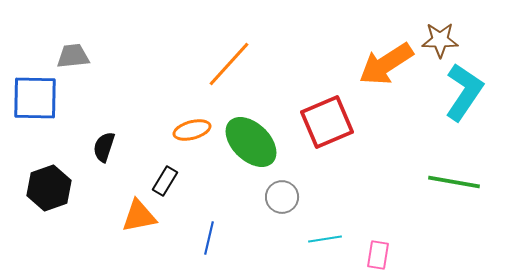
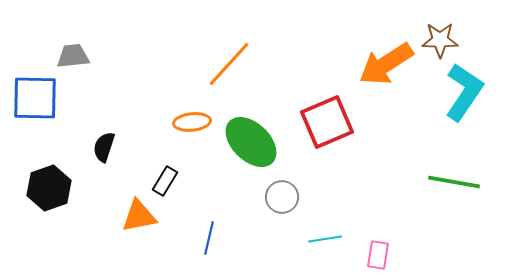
orange ellipse: moved 8 px up; rotated 9 degrees clockwise
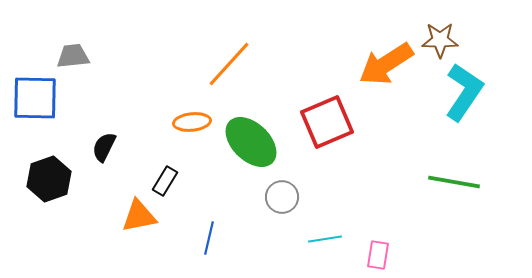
black semicircle: rotated 8 degrees clockwise
black hexagon: moved 9 px up
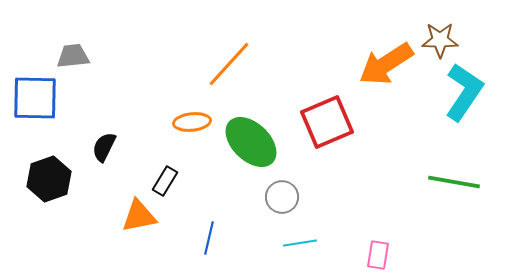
cyan line: moved 25 px left, 4 px down
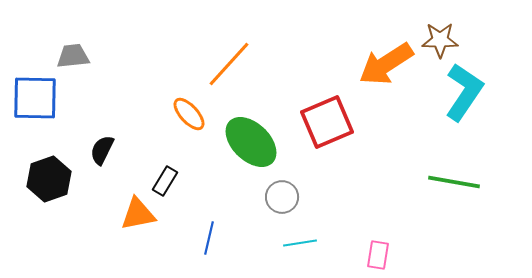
orange ellipse: moved 3 px left, 8 px up; rotated 54 degrees clockwise
black semicircle: moved 2 px left, 3 px down
orange triangle: moved 1 px left, 2 px up
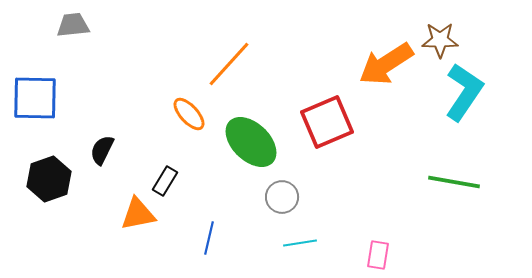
gray trapezoid: moved 31 px up
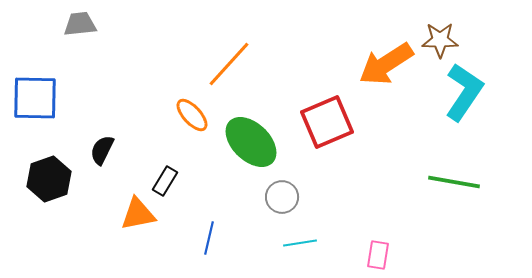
gray trapezoid: moved 7 px right, 1 px up
orange ellipse: moved 3 px right, 1 px down
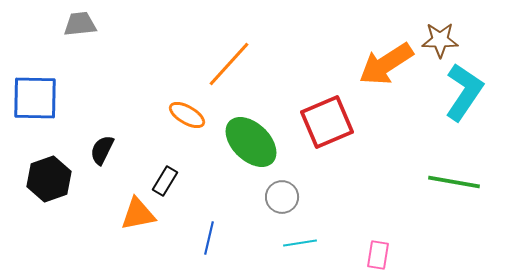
orange ellipse: moved 5 px left; rotated 18 degrees counterclockwise
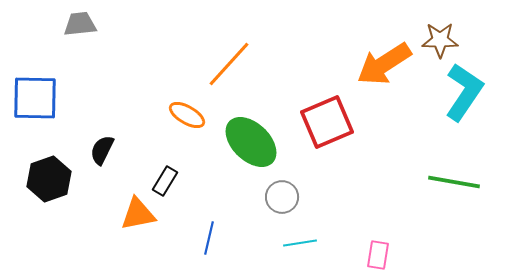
orange arrow: moved 2 px left
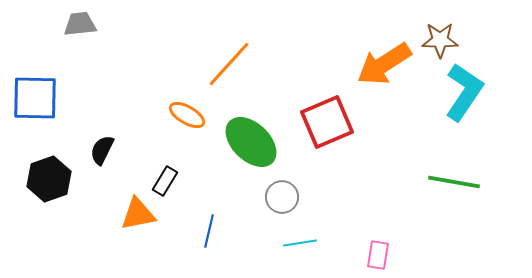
blue line: moved 7 px up
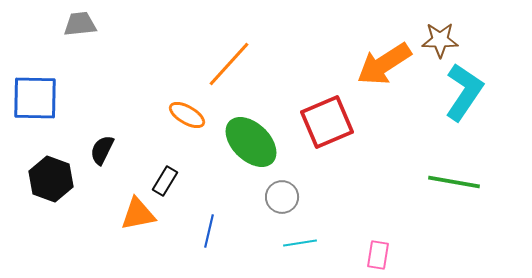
black hexagon: moved 2 px right; rotated 21 degrees counterclockwise
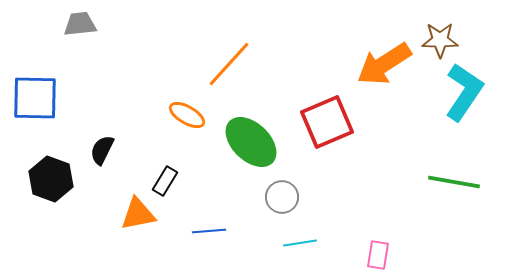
blue line: rotated 72 degrees clockwise
